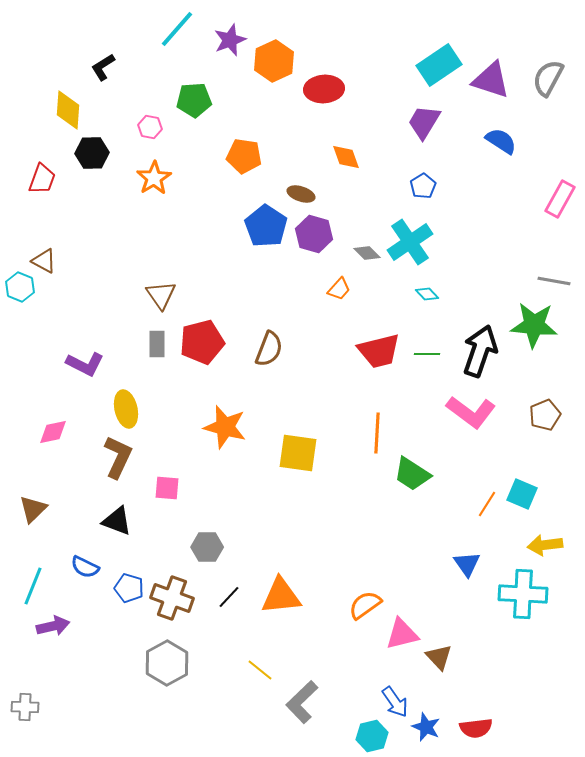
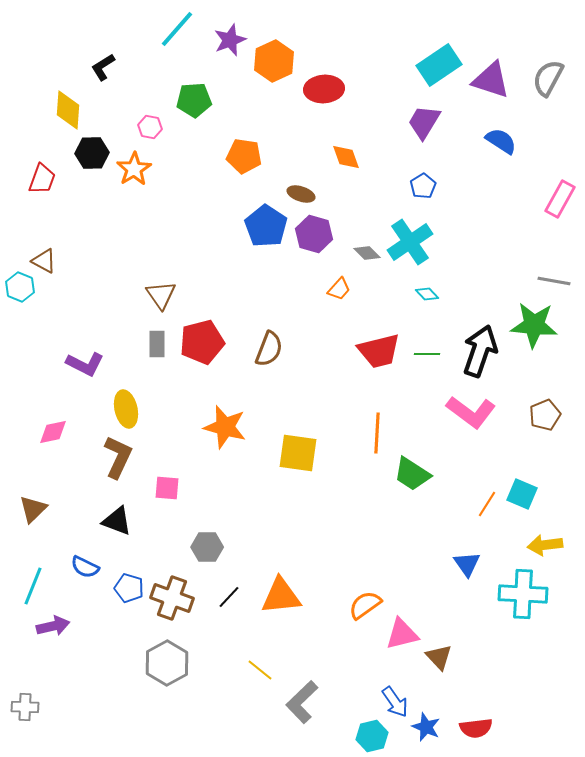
orange star at (154, 178): moved 20 px left, 9 px up
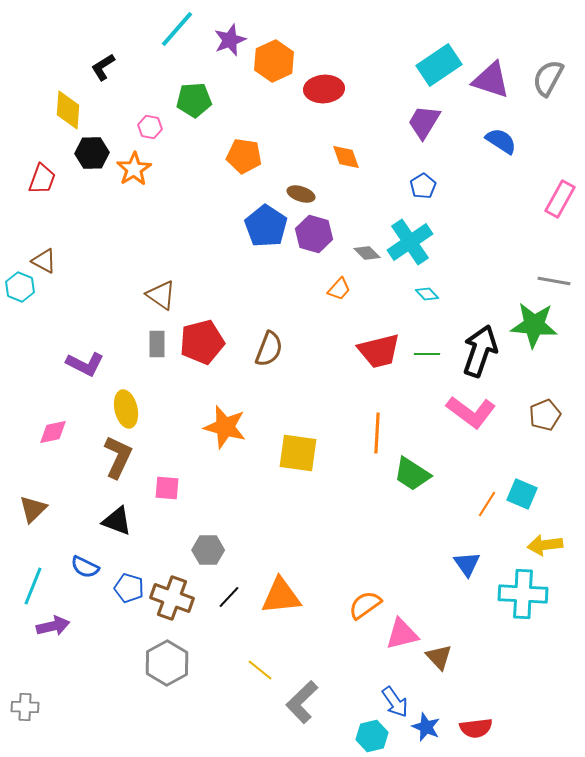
brown triangle at (161, 295): rotated 20 degrees counterclockwise
gray hexagon at (207, 547): moved 1 px right, 3 px down
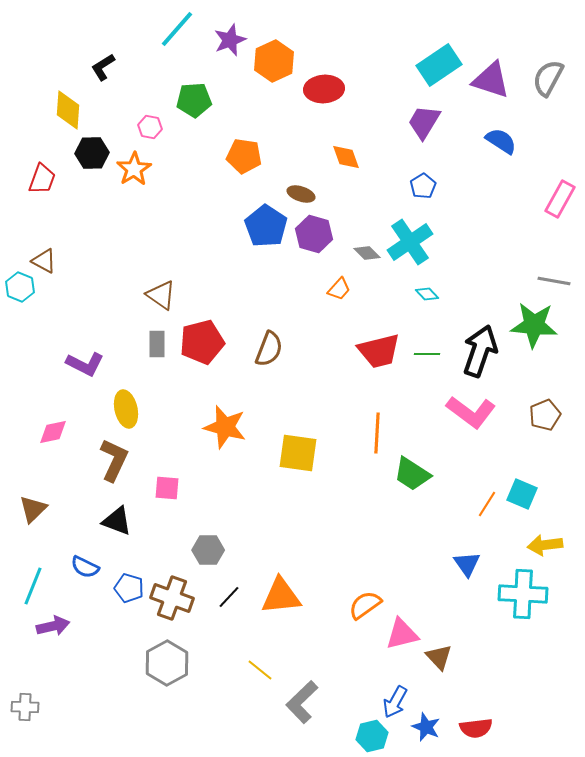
brown L-shape at (118, 457): moved 4 px left, 3 px down
blue arrow at (395, 702): rotated 64 degrees clockwise
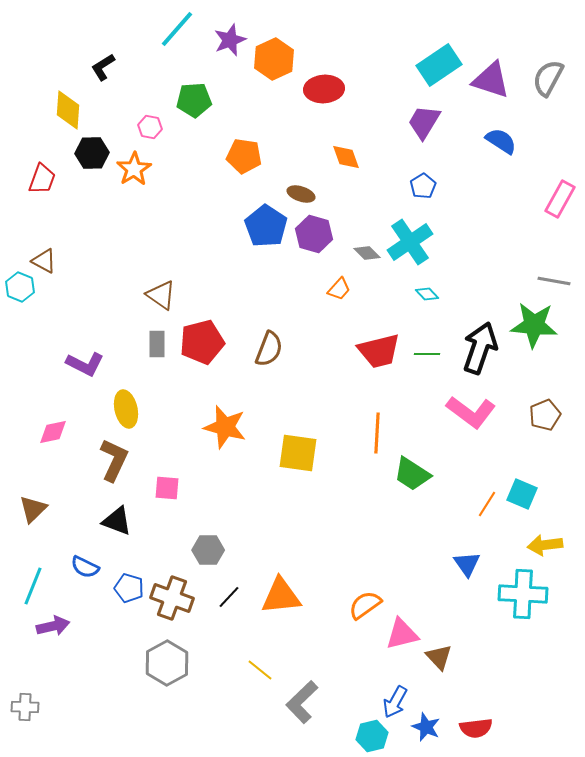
orange hexagon at (274, 61): moved 2 px up
black arrow at (480, 351): moved 3 px up
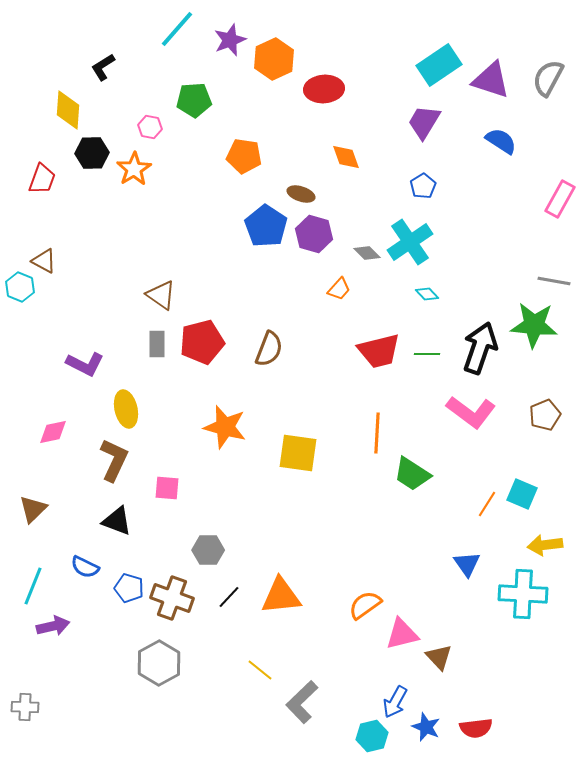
gray hexagon at (167, 663): moved 8 px left
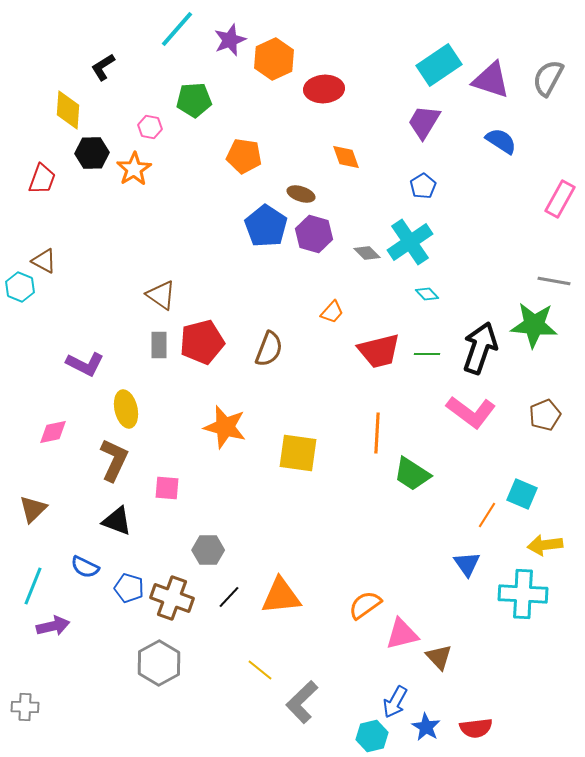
orange trapezoid at (339, 289): moved 7 px left, 23 px down
gray rectangle at (157, 344): moved 2 px right, 1 px down
orange line at (487, 504): moved 11 px down
blue star at (426, 727): rotated 8 degrees clockwise
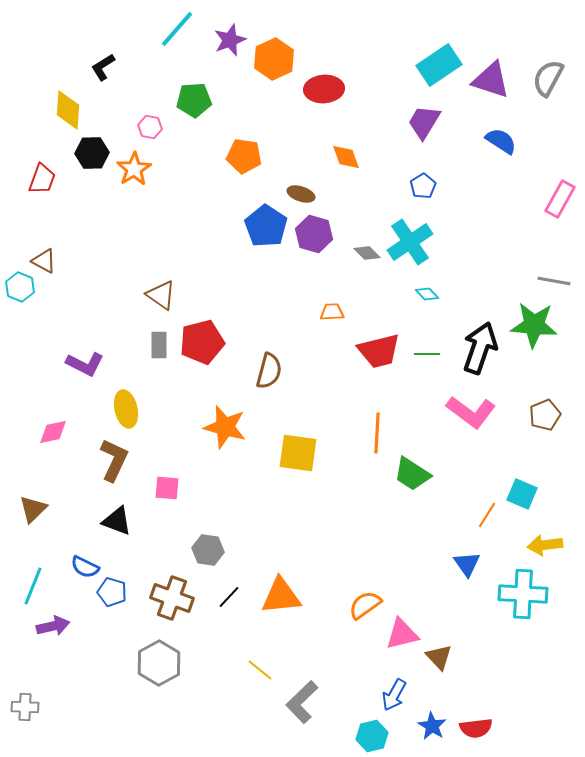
orange trapezoid at (332, 312): rotated 135 degrees counterclockwise
brown semicircle at (269, 349): moved 22 px down; rotated 6 degrees counterclockwise
gray hexagon at (208, 550): rotated 8 degrees clockwise
blue pentagon at (129, 588): moved 17 px left, 4 px down
blue arrow at (395, 702): moved 1 px left, 7 px up
blue star at (426, 727): moved 6 px right, 1 px up
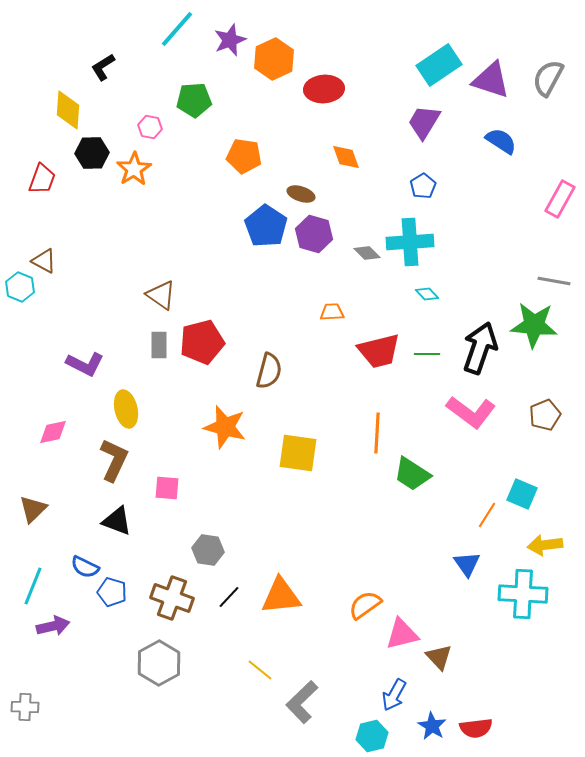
cyan cross at (410, 242): rotated 30 degrees clockwise
